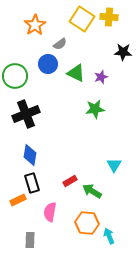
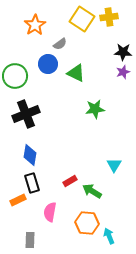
yellow cross: rotated 12 degrees counterclockwise
purple star: moved 22 px right, 5 px up
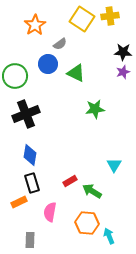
yellow cross: moved 1 px right, 1 px up
orange rectangle: moved 1 px right, 2 px down
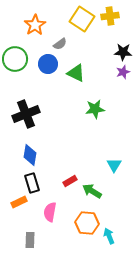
green circle: moved 17 px up
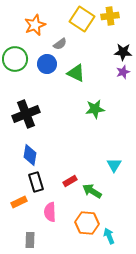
orange star: rotated 10 degrees clockwise
blue circle: moved 1 px left
black rectangle: moved 4 px right, 1 px up
pink semicircle: rotated 12 degrees counterclockwise
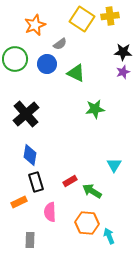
black cross: rotated 20 degrees counterclockwise
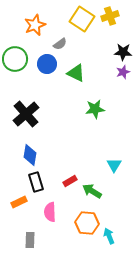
yellow cross: rotated 12 degrees counterclockwise
